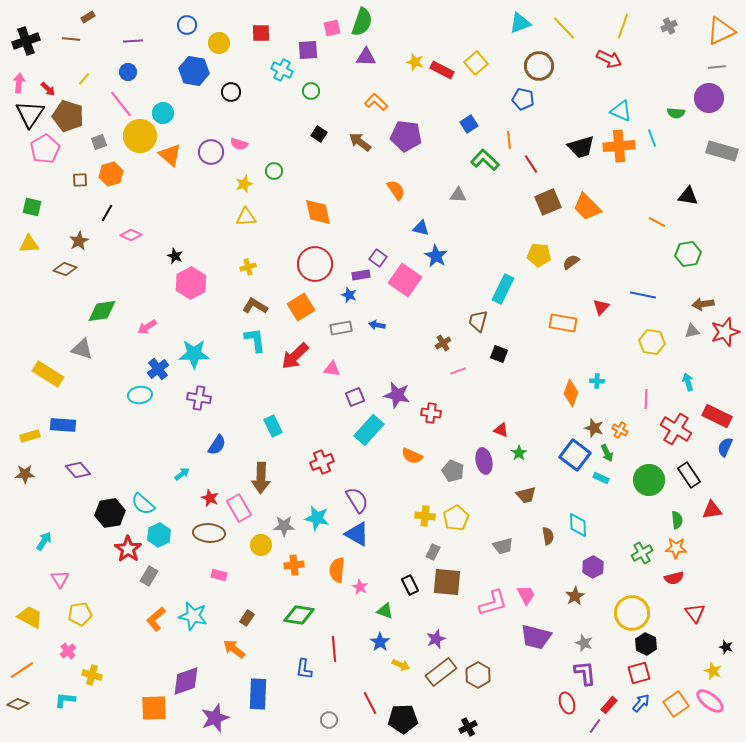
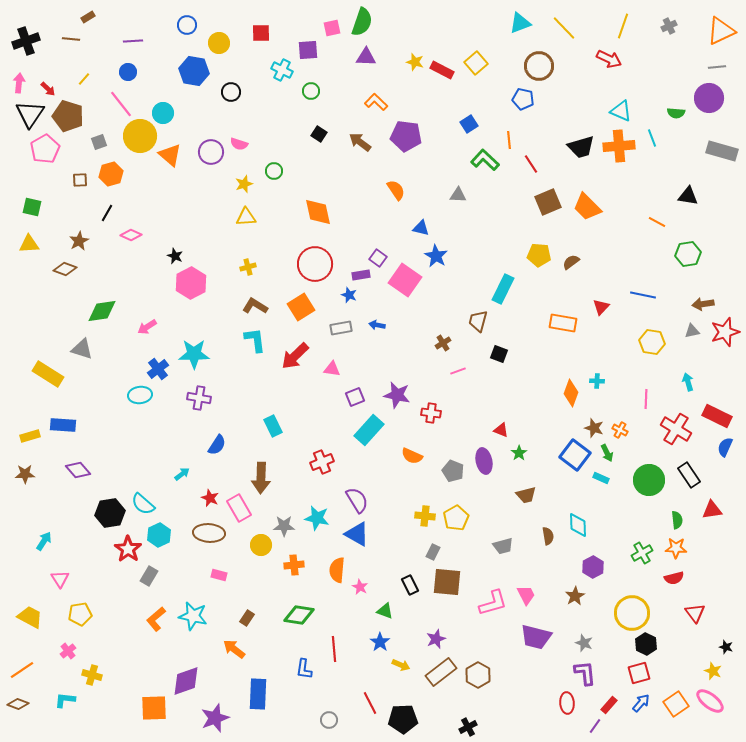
red ellipse at (567, 703): rotated 15 degrees clockwise
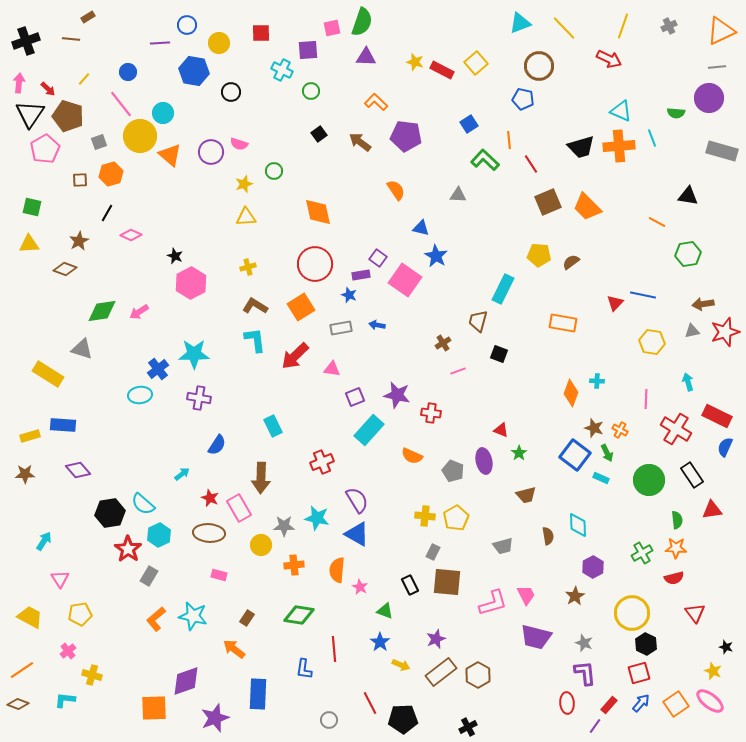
purple line at (133, 41): moved 27 px right, 2 px down
black square at (319, 134): rotated 21 degrees clockwise
red triangle at (601, 307): moved 14 px right, 4 px up
pink arrow at (147, 327): moved 8 px left, 15 px up
black rectangle at (689, 475): moved 3 px right
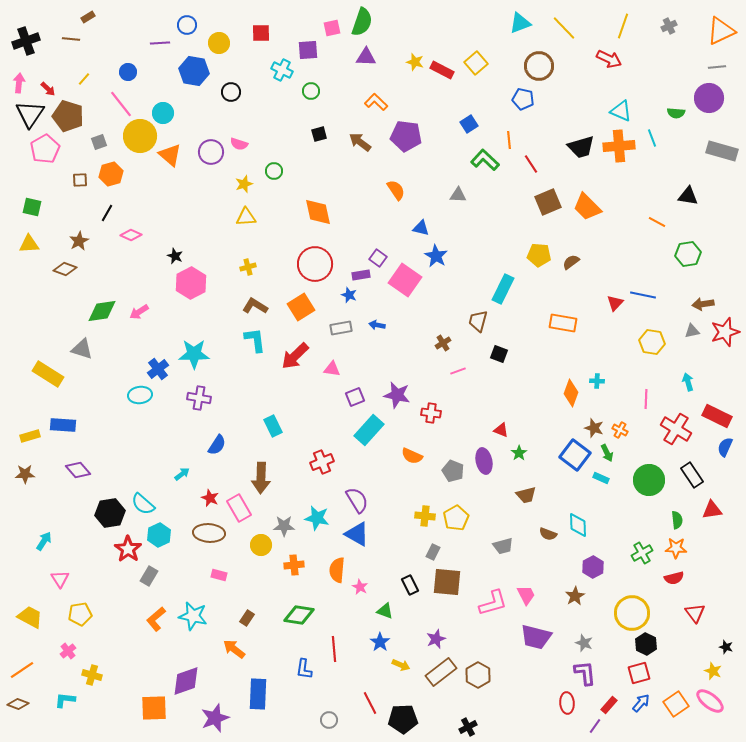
black square at (319, 134): rotated 21 degrees clockwise
brown semicircle at (548, 536): moved 2 px up; rotated 120 degrees clockwise
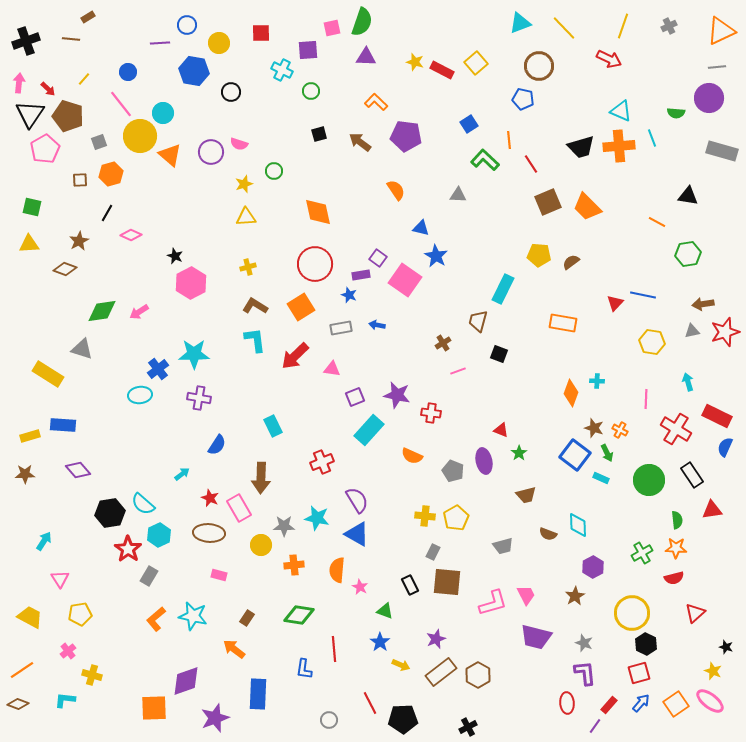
red triangle at (695, 613): rotated 25 degrees clockwise
